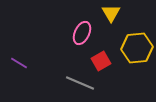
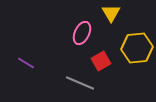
purple line: moved 7 px right
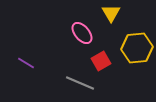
pink ellipse: rotated 65 degrees counterclockwise
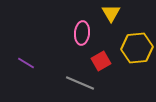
pink ellipse: rotated 45 degrees clockwise
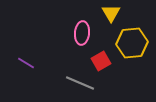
yellow hexagon: moved 5 px left, 5 px up
